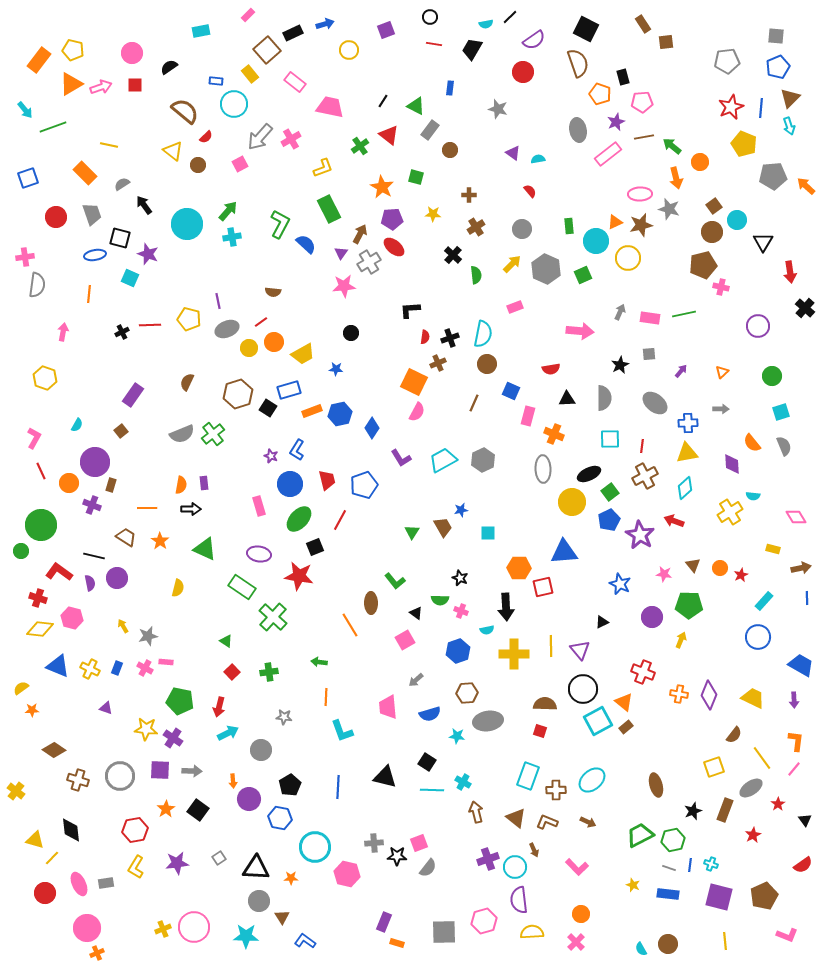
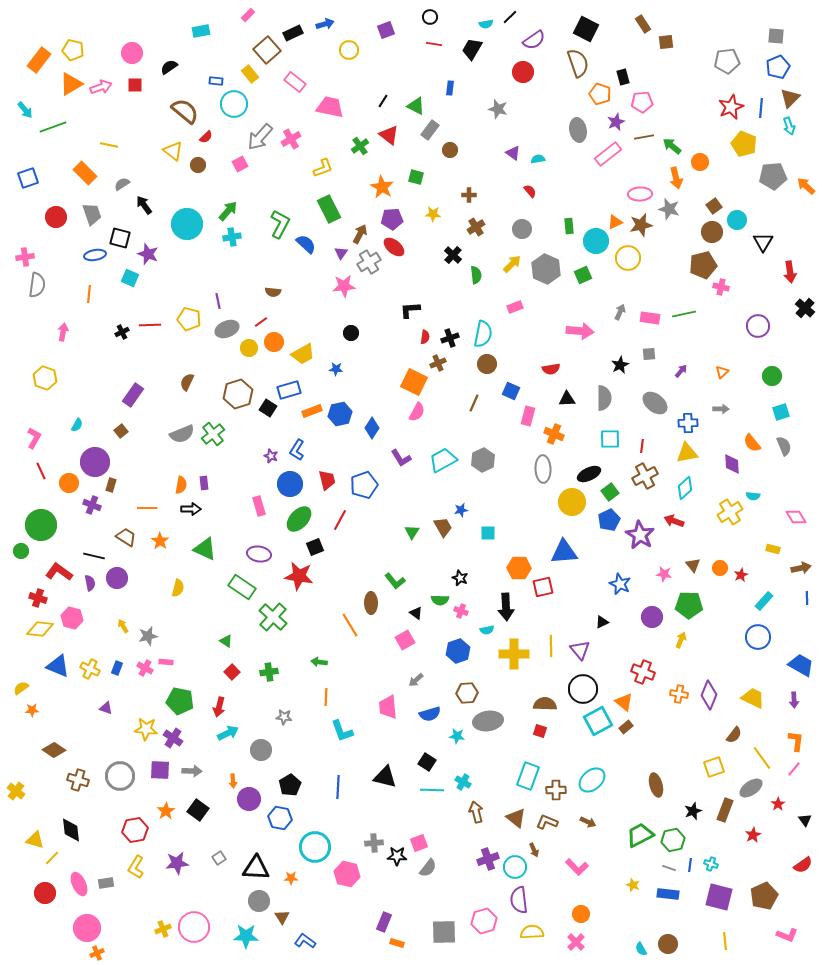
orange star at (166, 809): moved 2 px down
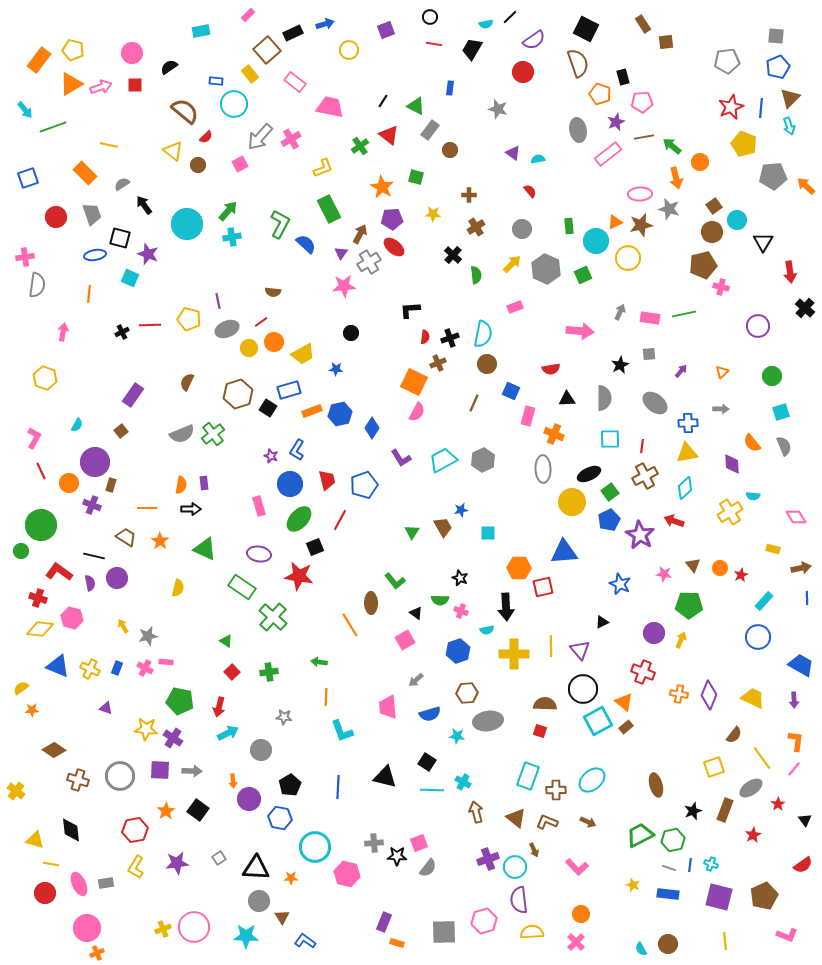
purple circle at (652, 617): moved 2 px right, 16 px down
yellow line at (52, 858): moved 1 px left, 6 px down; rotated 56 degrees clockwise
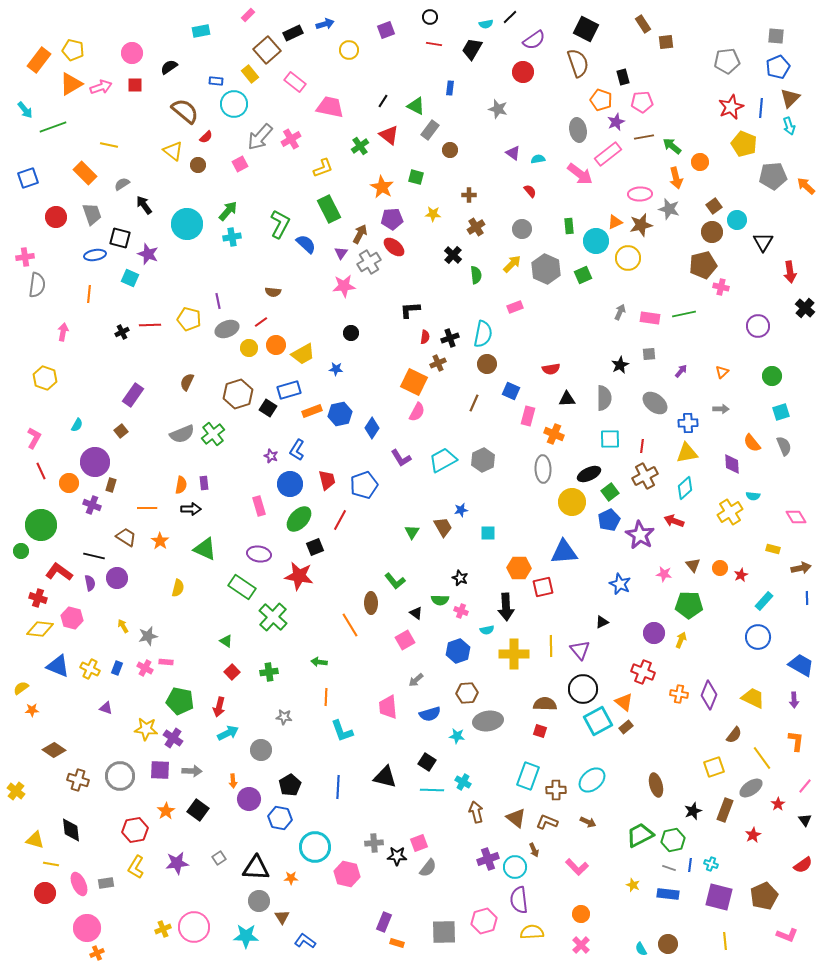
orange pentagon at (600, 94): moved 1 px right, 6 px down
pink arrow at (580, 331): moved 157 px up; rotated 32 degrees clockwise
orange circle at (274, 342): moved 2 px right, 3 px down
pink line at (794, 769): moved 11 px right, 17 px down
pink cross at (576, 942): moved 5 px right, 3 px down
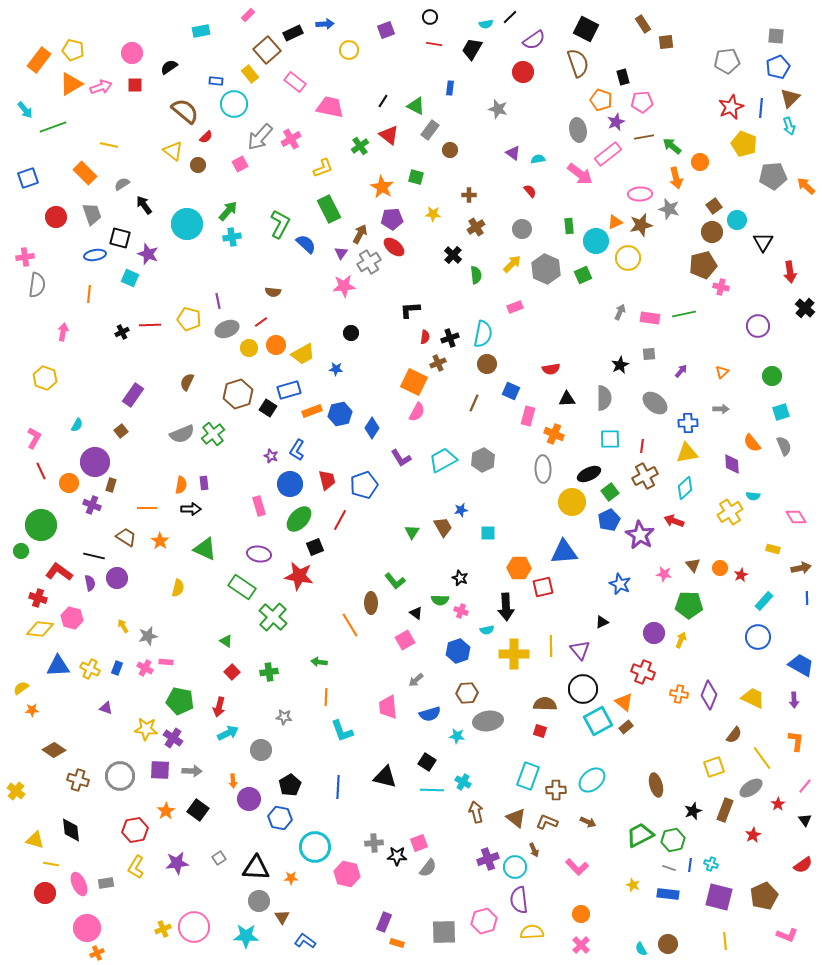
blue arrow at (325, 24): rotated 12 degrees clockwise
blue triangle at (58, 666): rotated 25 degrees counterclockwise
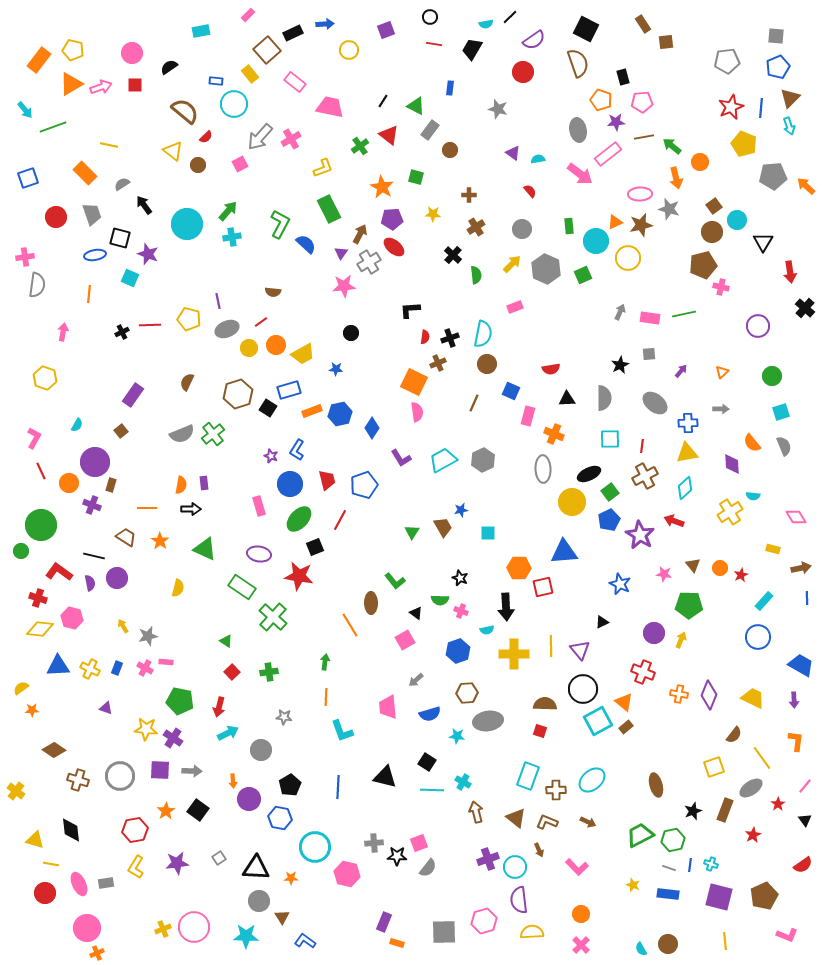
purple star at (616, 122): rotated 18 degrees clockwise
pink semicircle at (417, 412): rotated 36 degrees counterclockwise
green arrow at (319, 662): moved 6 px right; rotated 91 degrees clockwise
brown arrow at (534, 850): moved 5 px right
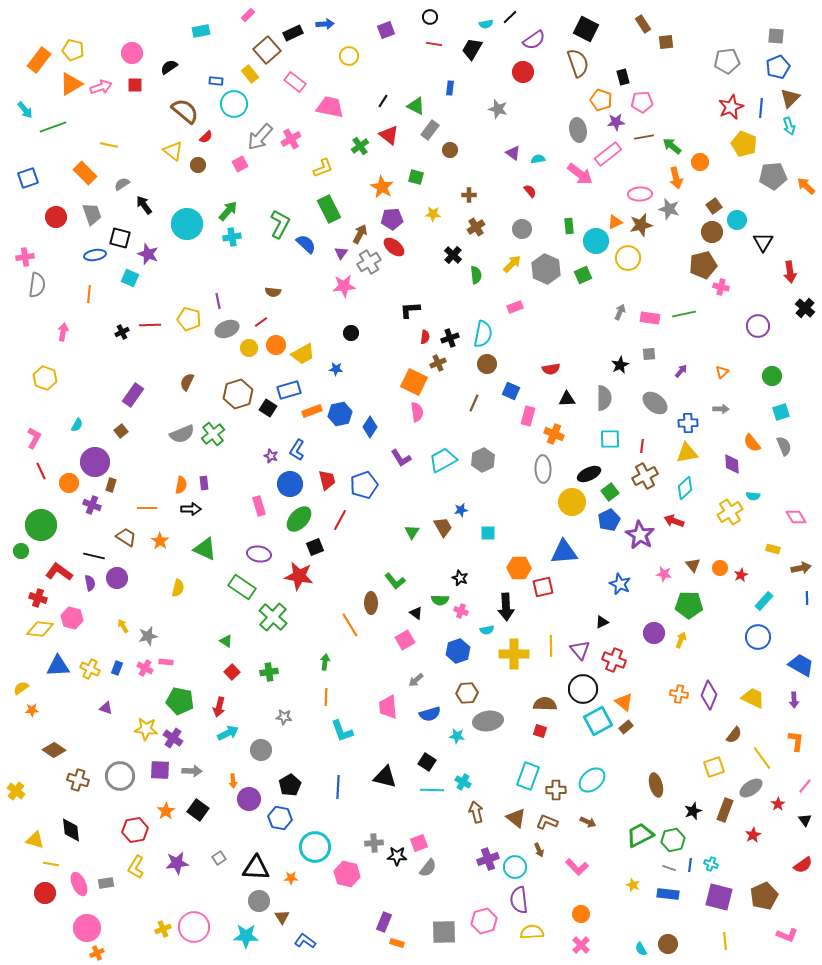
yellow circle at (349, 50): moved 6 px down
blue diamond at (372, 428): moved 2 px left, 1 px up
red cross at (643, 672): moved 29 px left, 12 px up
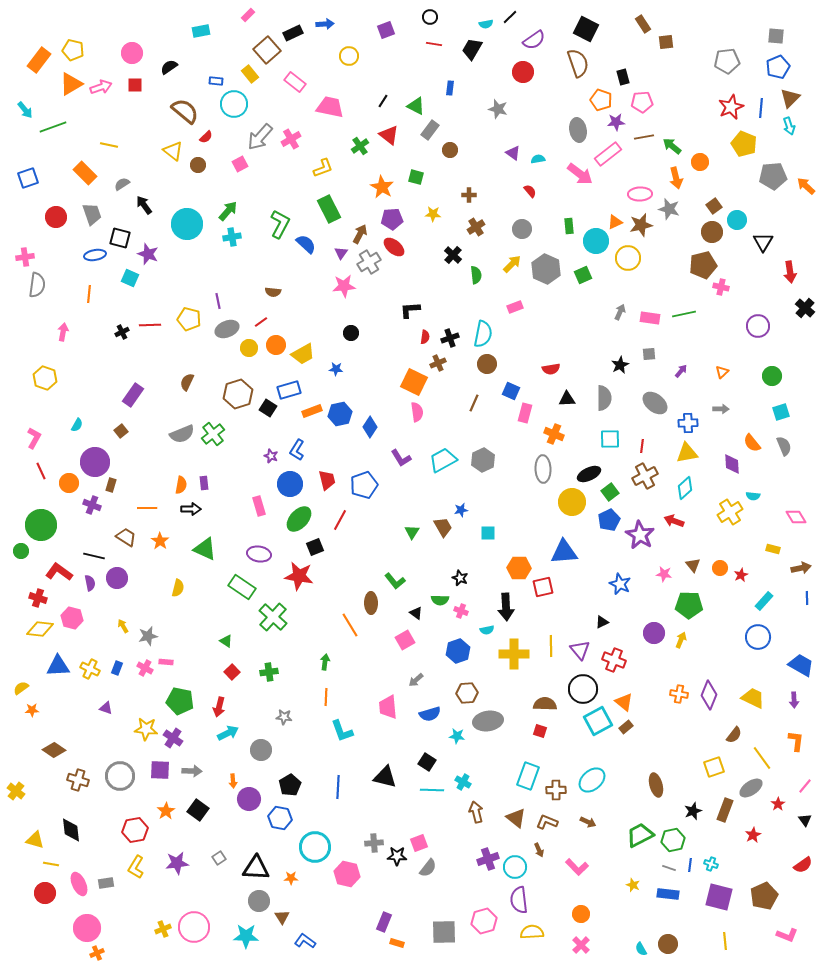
pink rectangle at (528, 416): moved 3 px left, 3 px up
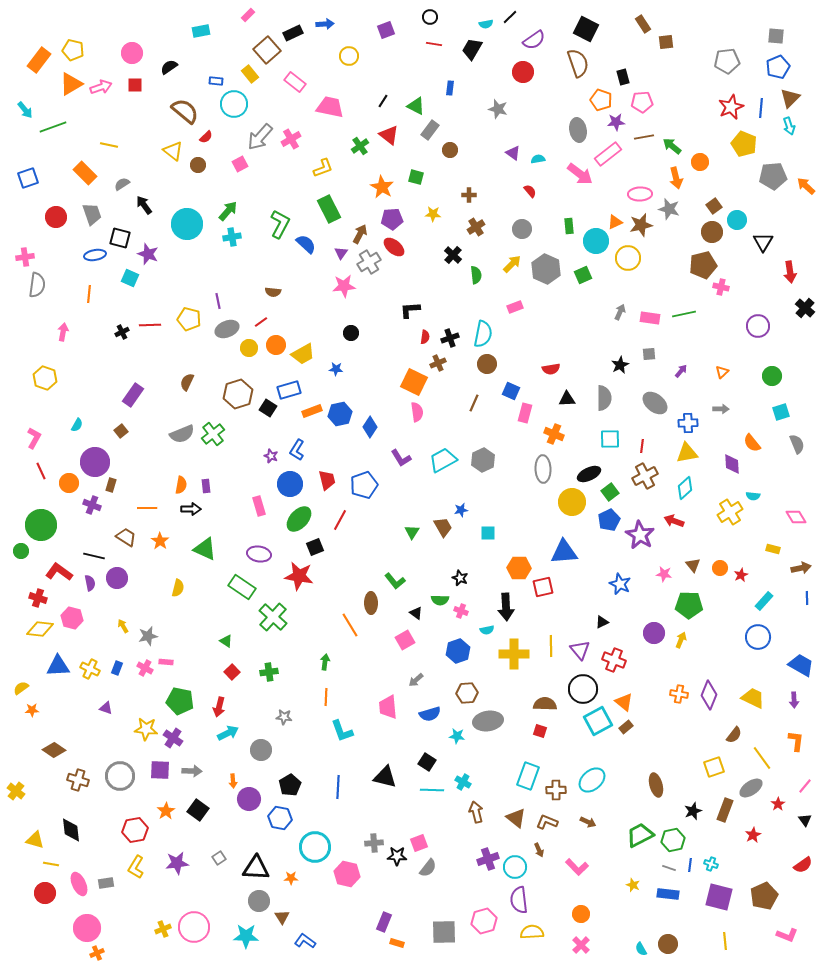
gray semicircle at (784, 446): moved 13 px right, 2 px up
purple rectangle at (204, 483): moved 2 px right, 3 px down
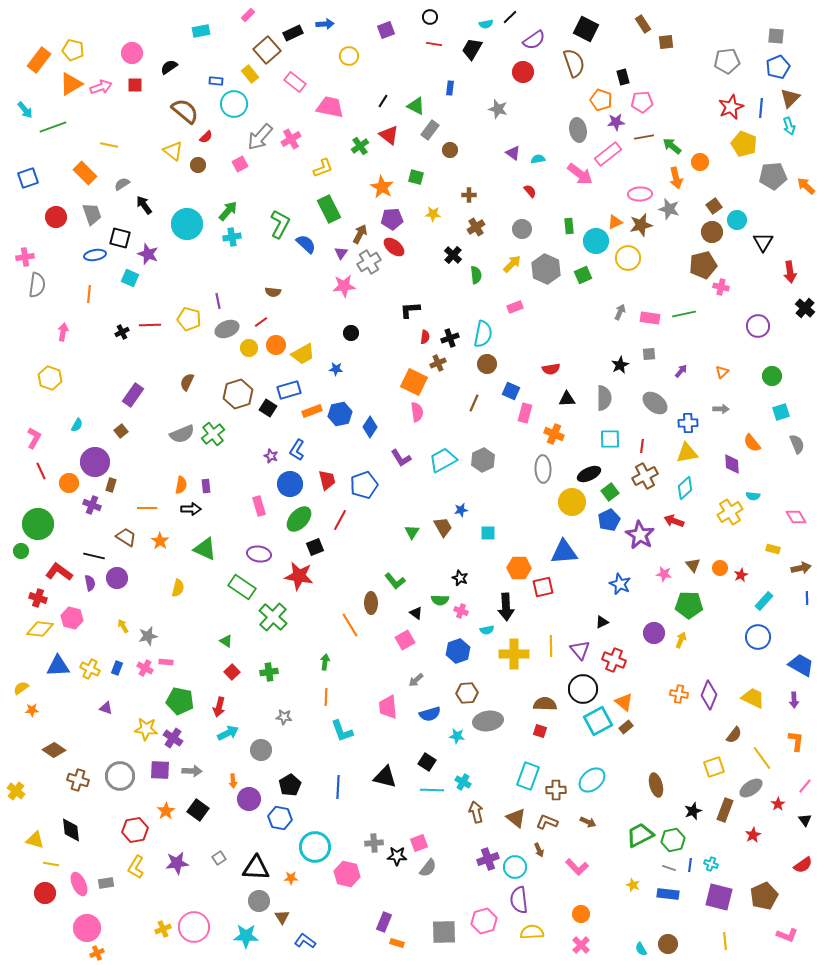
brown semicircle at (578, 63): moved 4 px left
yellow hexagon at (45, 378): moved 5 px right
green circle at (41, 525): moved 3 px left, 1 px up
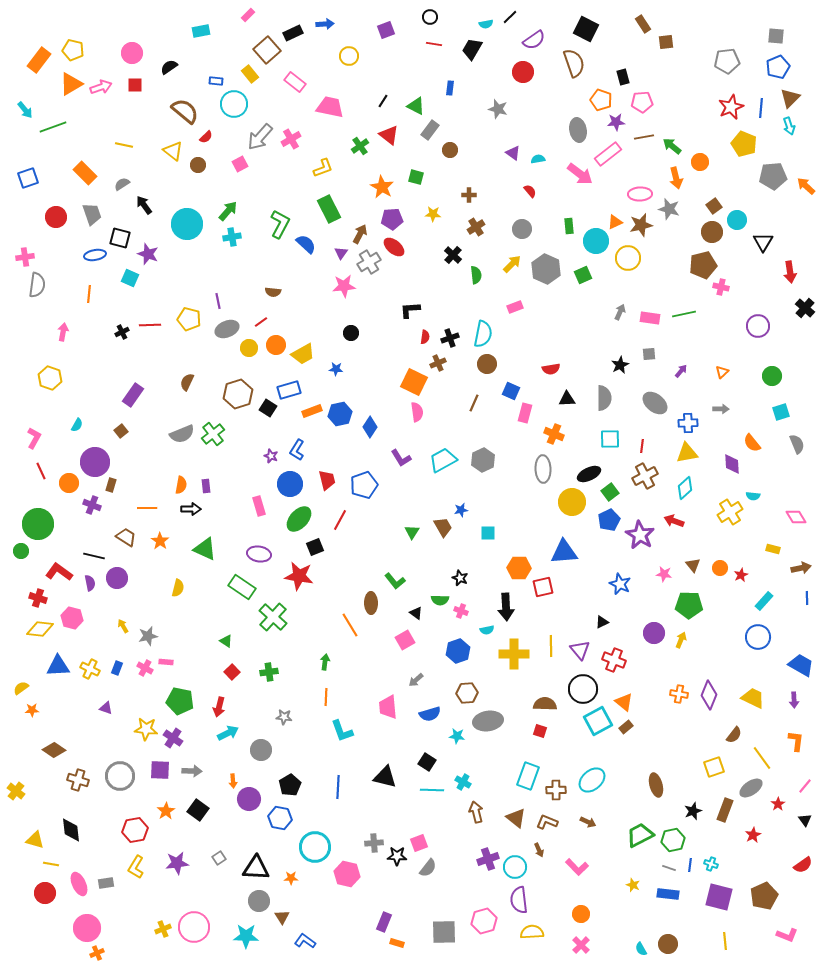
yellow line at (109, 145): moved 15 px right
